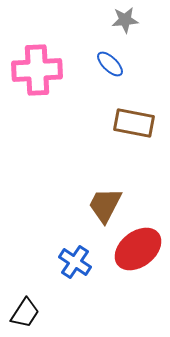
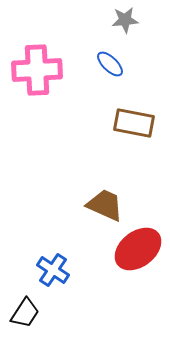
brown trapezoid: rotated 87 degrees clockwise
blue cross: moved 22 px left, 8 px down
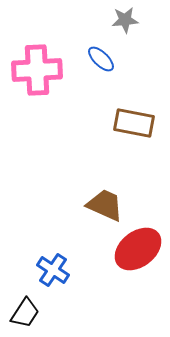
blue ellipse: moved 9 px left, 5 px up
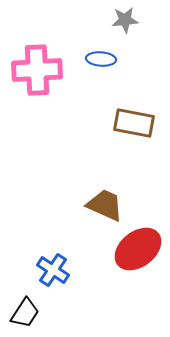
blue ellipse: rotated 40 degrees counterclockwise
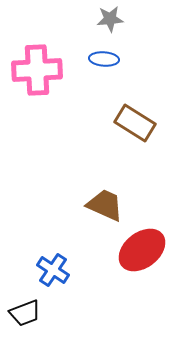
gray star: moved 15 px left, 1 px up
blue ellipse: moved 3 px right
brown rectangle: moved 1 px right; rotated 21 degrees clockwise
red ellipse: moved 4 px right, 1 px down
black trapezoid: rotated 36 degrees clockwise
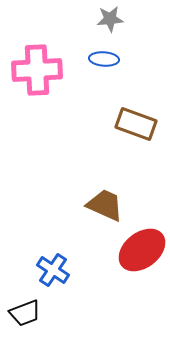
brown rectangle: moved 1 px right, 1 px down; rotated 12 degrees counterclockwise
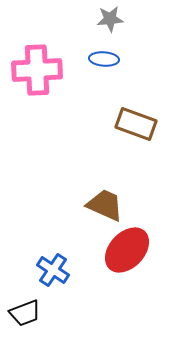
red ellipse: moved 15 px left; rotated 9 degrees counterclockwise
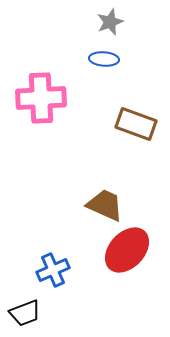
gray star: moved 3 px down; rotated 16 degrees counterclockwise
pink cross: moved 4 px right, 28 px down
blue cross: rotated 32 degrees clockwise
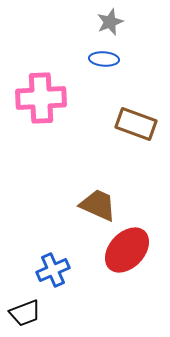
brown trapezoid: moved 7 px left
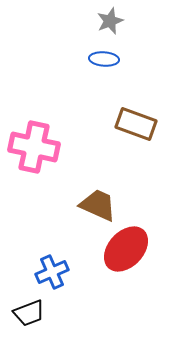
gray star: moved 1 px up
pink cross: moved 7 px left, 49 px down; rotated 15 degrees clockwise
red ellipse: moved 1 px left, 1 px up
blue cross: moved 1 px left, 2 px down
black trapezoid: moved 4 px right
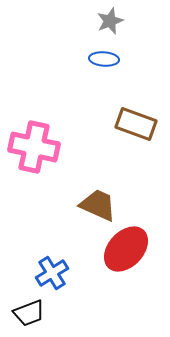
blue cross: moved 1 px down; rotated 8 degrees counterclockwise
